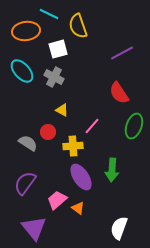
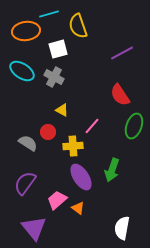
cyan line: rotated 42 degrees counterclockwise
cyan ellipse: rotated 15 degrees counterclockwise
red semicircle: moved 1 px right, 2 px down
green arrow: rotated 15 degrees clockwise
white semicircle: moved 3 px right; rotated 10 degrees counterclockwise
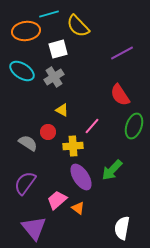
yellow semicircle: rotated 25 degrees counterclockwise
gray cross: rotated 30 degrees clockwise
green arrow: rotated 25 degrees clockwise
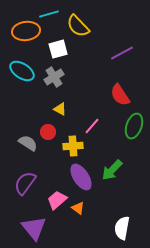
yellow triangle: moved 2 px left, 1 px up
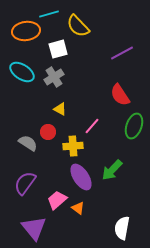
cyan ellipse: moved 1 px down
